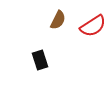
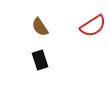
brown semicircle: moved 18 px left, 7 px down; rotated 120 degrees clockwise
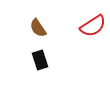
brown semicircle: moved 2 px left, 1 px down
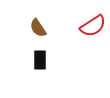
black rectangle: rotated 18 degrees clockwise
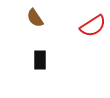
brown semicircle: moved 3 px left, 10 px up
